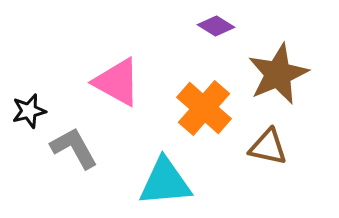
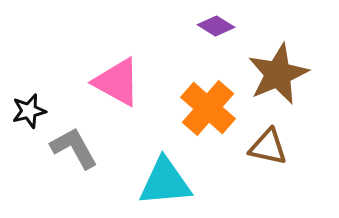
orange cross: moved 4 px right
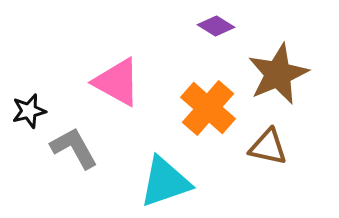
cyan triangle: rotated 14 degrees counterclockwise
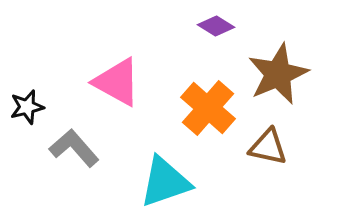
black star: moved 2 px left, 4 px up
gray L-shape: rotated 12 degrees counterclockwise
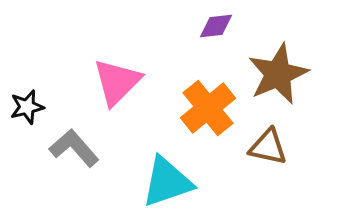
purple diamond: rotated 39 degrees counterclockwise
pink triangle: rotated 46 degrees clockwise
orange cross: rotated 10 degrees clockwise
cyan triangle: moved 2 px right
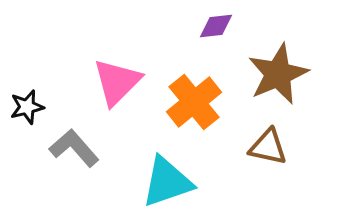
orange cross: moved 14 px left, 6 px up
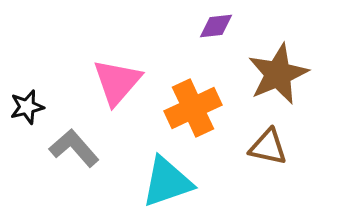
pink triangle: rotated 4 degrees counterclockwise
orange cross: moved 1 px left, 6 px down; rotated 14 degrees clockwise
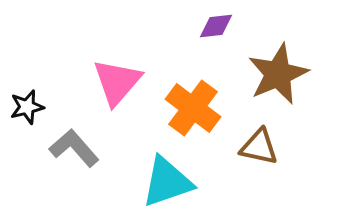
orange cross: rotated 28 degrees counterclockwise
brown triangle: moved 9 px left
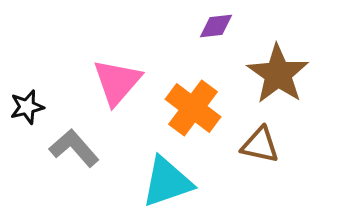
brown star: rotated 14 degrees counterclockwise
brown triangle: moved 1 px right, 2 px up
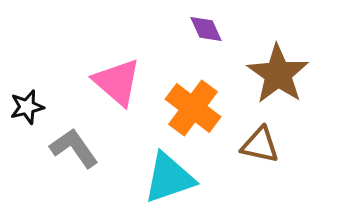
purple diamond: moved 10 px left, 3 px down; rotated 72 degrees clockwise
pink triangle: rotated 30 degrees counterclockwise
gray L-shape: rotated 6 degrees clockwise
cyan triangle: moved 2 px right, 4 px up
